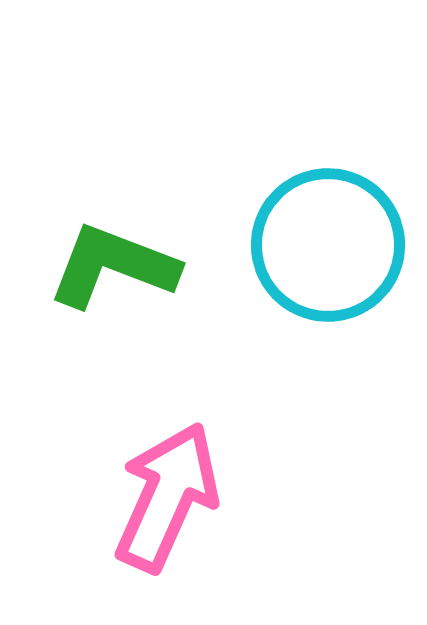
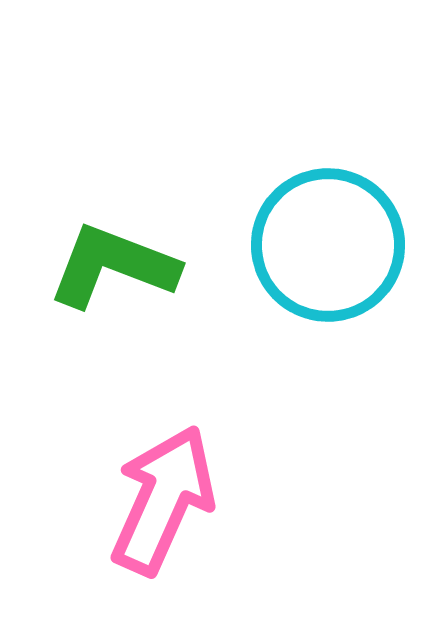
pink arrow: moved 4 px left, 3 px down
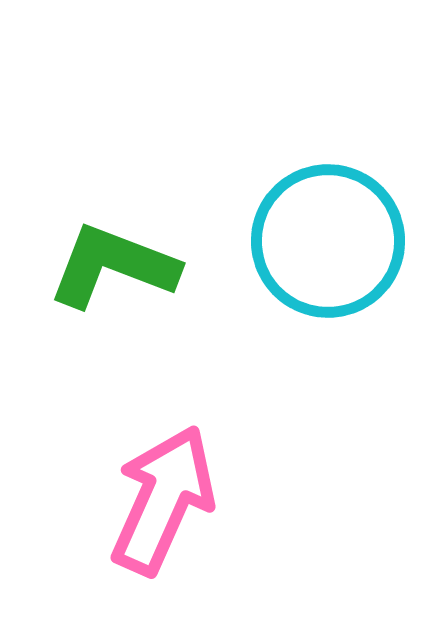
cyan circle: moved 4 px up
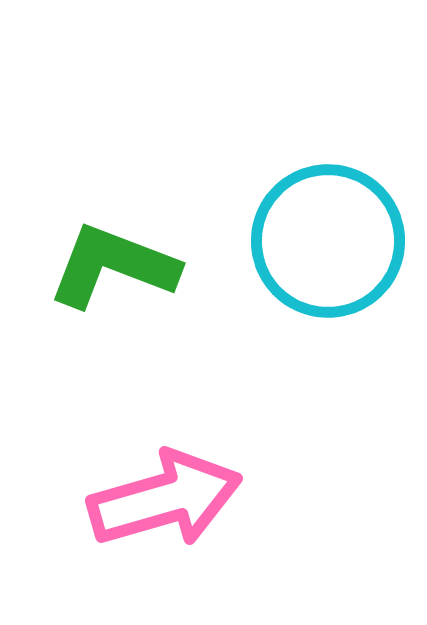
pink arrow: moved 2 px right, 1 px up; rotated 50 degrees clockwise
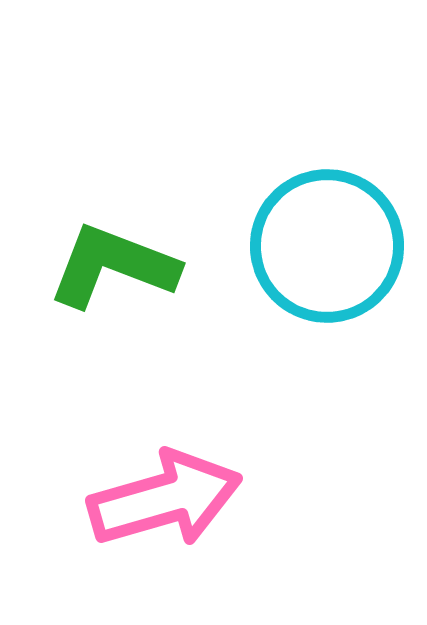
cyan circle: moved 1 px left, 5 px down
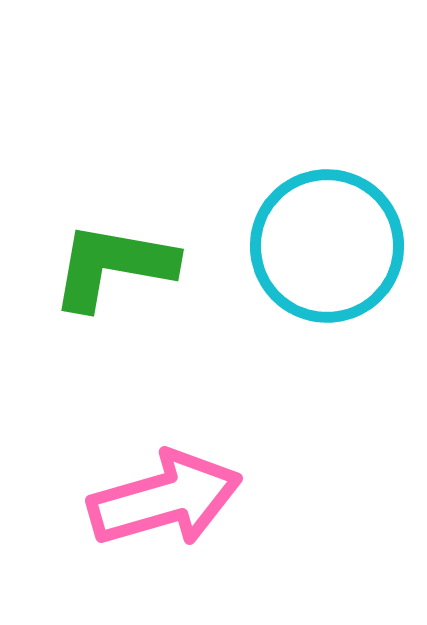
green L-shape: rotated 11 degrees counterclockwise
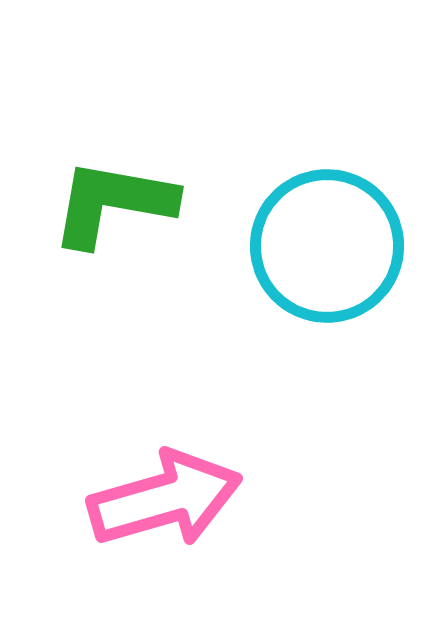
green L-shape: moved 63 px up
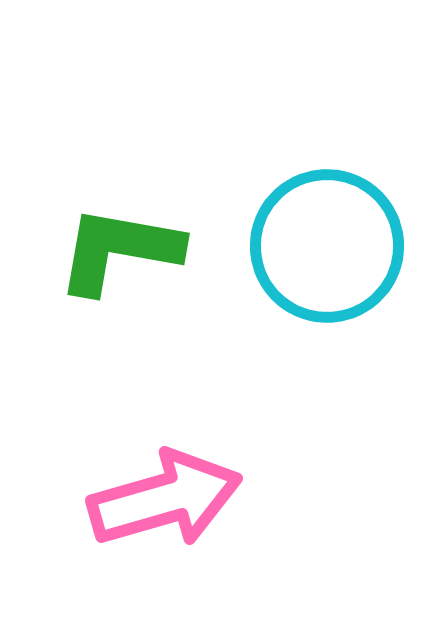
green L-shape: moved 6 px right, 47 px down
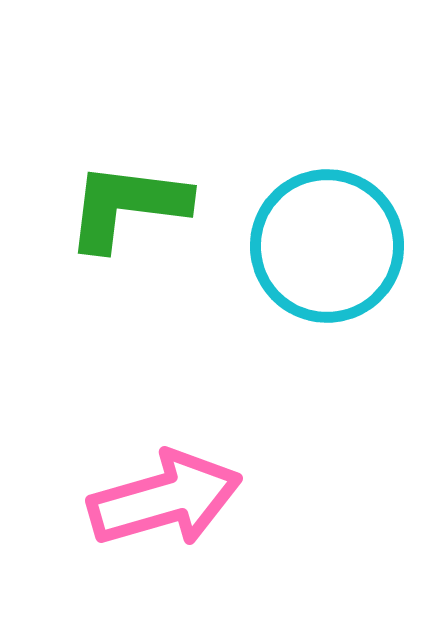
green L-shape: moved 8 px right, 44 px up; rotated 3 degrees counterclockwise
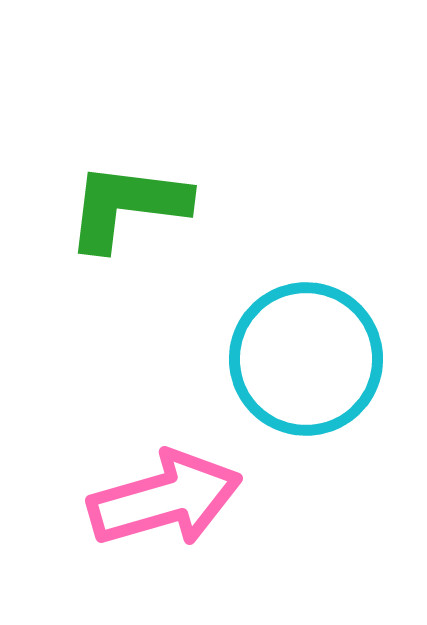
cyan circle: moved 21 px left, 113 px down
